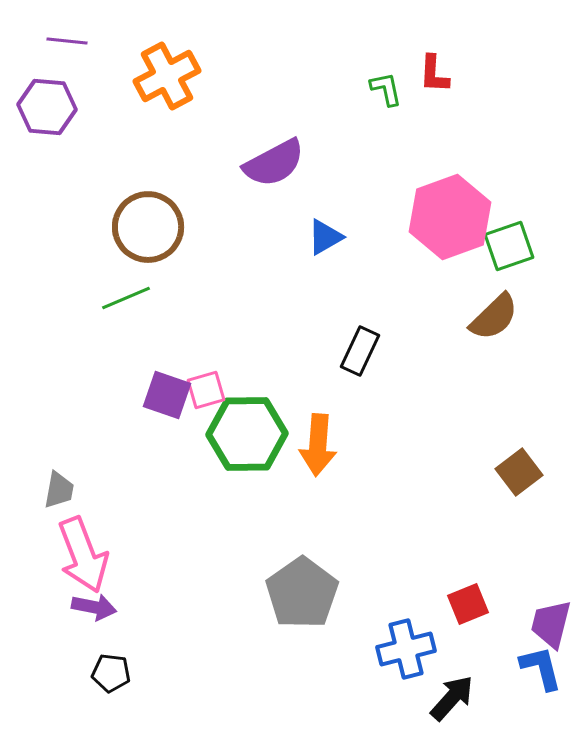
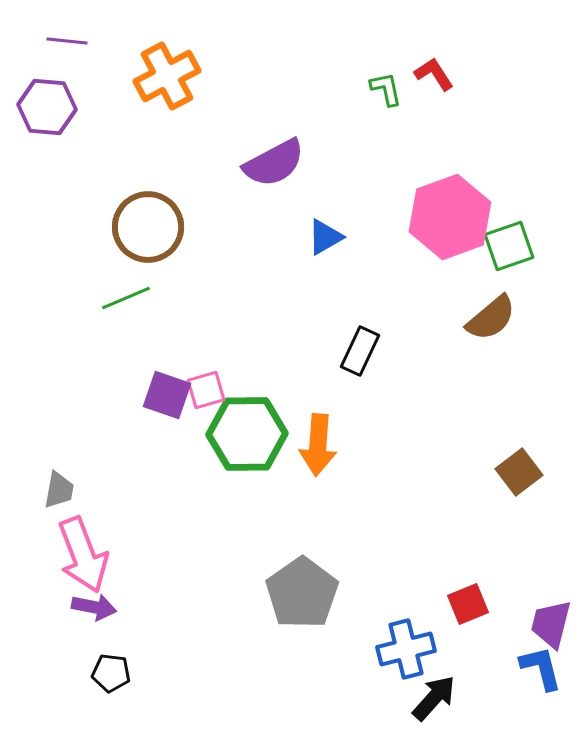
red L-shape: rotated 144 degrees clockwise
brown semicircle: moved 3 px left, 1 px down; rotated 4 degrees clockwise
black arrow: moved 18 px left
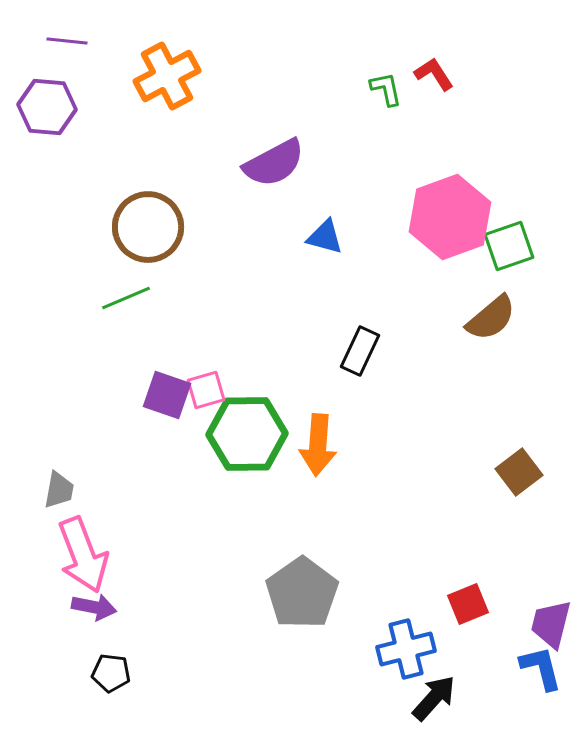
blue triangle: rotated 45 degrees clockwise
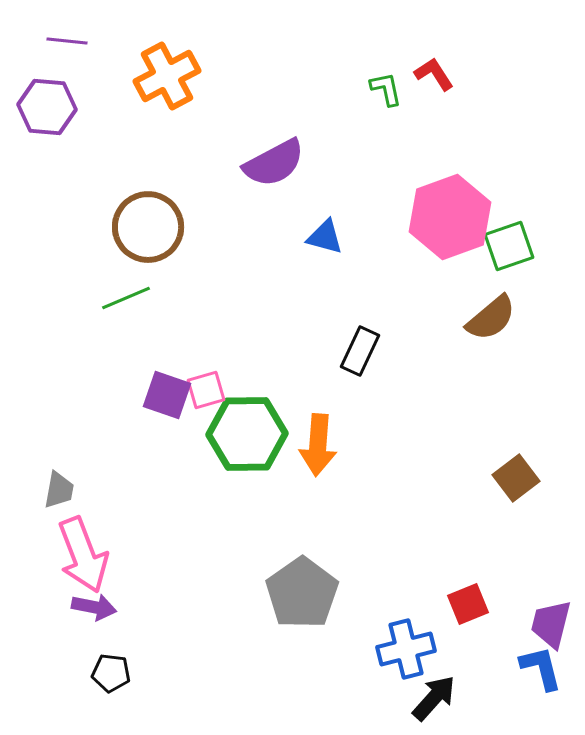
brown square: moved 3 px left, 6 px down
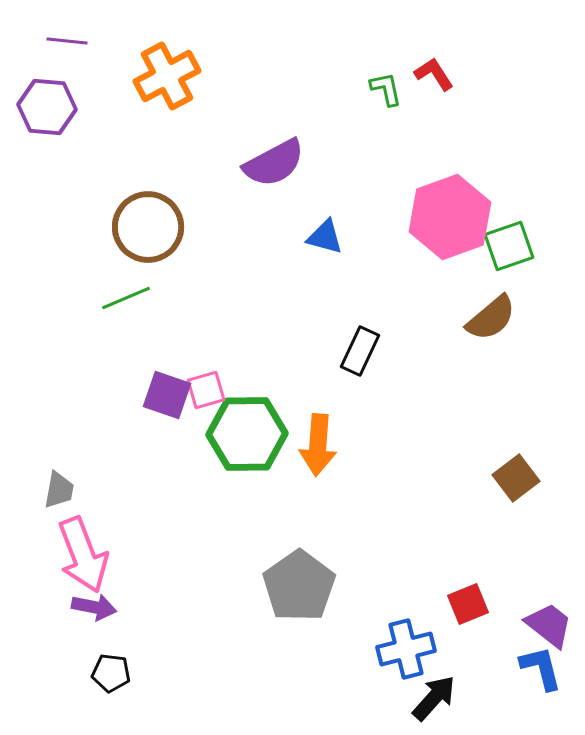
gray pentagon: moved 3 px left, 7 px up
purple trapezoid: moved 2 px left, 1 px down; rotated 114 degrees clockwise
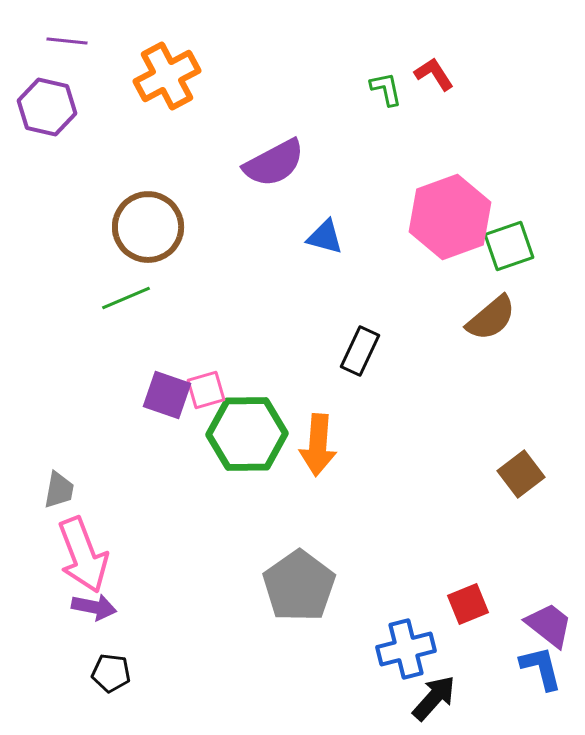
purple hexagon: rotated 8 degrees clockwise
brown square: moved 5 px right, 4 px up
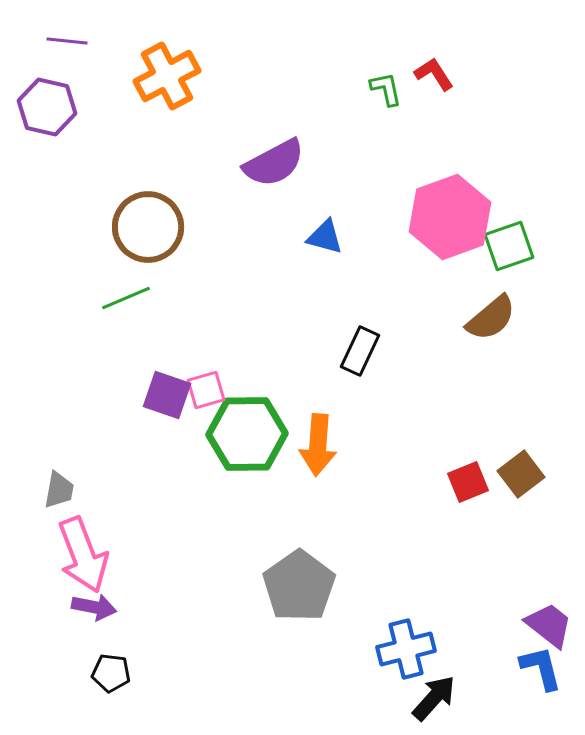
red square: moved 122 px up
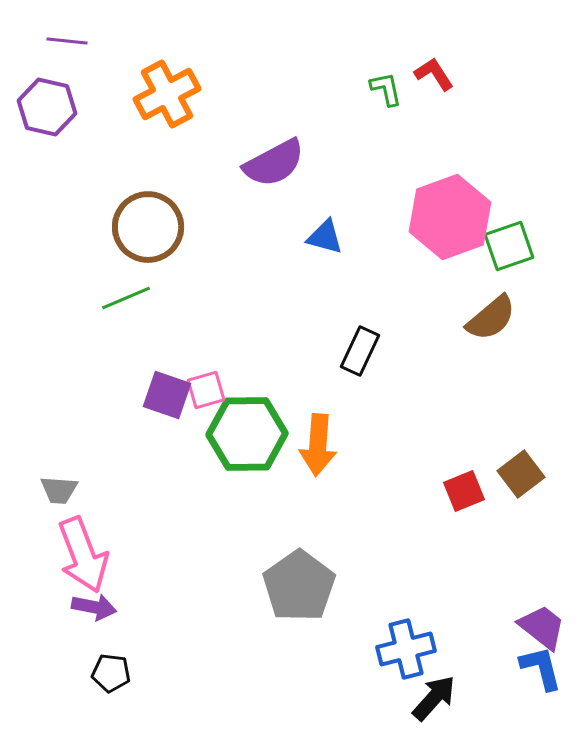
orange cross: moved 18 px down
red square: moved 4 px left, 9 px down
gray trapezoid: rotated 84 degrees clockwise
purple trapezoid: moved 7 px left, 2 px down
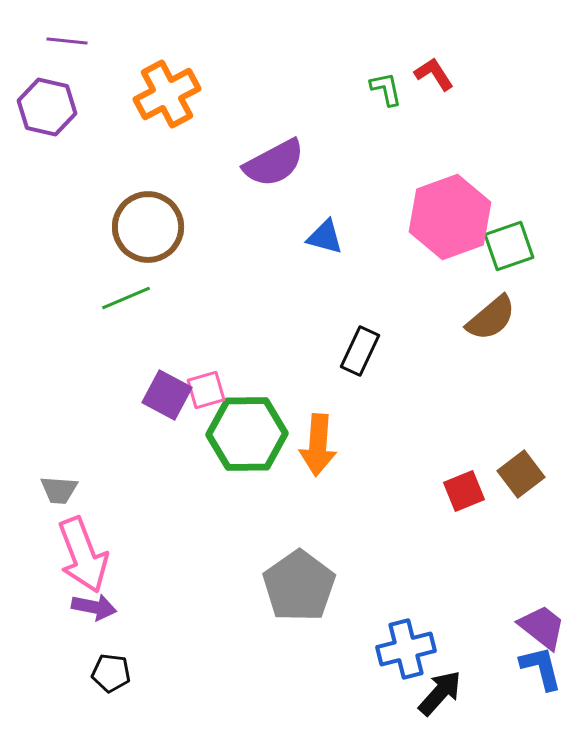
purple square: rotated 9 degrees clockwise
black arrow: moved 6 px right, 5 px up
